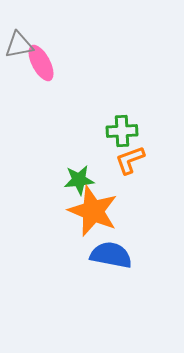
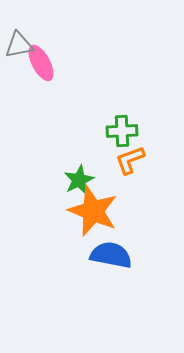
green star: rotated 20 degrees counterclockwise
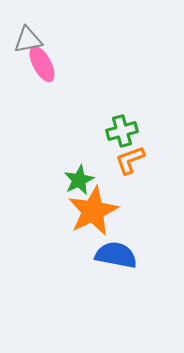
gray triangle: moved 9 px right, 5 px up
pink ellipse: moved 1 px right, 1 px down
green cross: rotated 12 degrees counterclockwise
orange star: rotated 24 degrees clockwise
blue semicircle: moved 5 px right
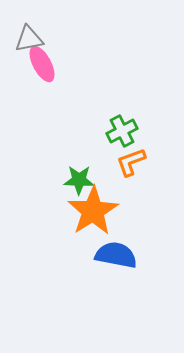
gray triangle: moved 1 px right, 1 px up
green cross: rotated 12 degrees counterclockwise
orange L-shape: moved 1 px right, 2 px down
green star: rotated 28 degrees clockwise
orange star: rotated 6 degrees counterclockwise
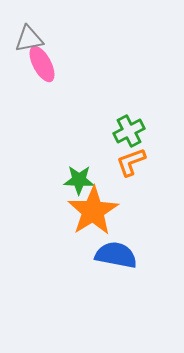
green cross: moved 7 px right
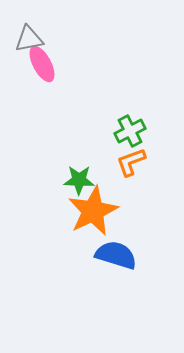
green cross: moved 1 px right
orange star: rotated 6 degrees clockwise
blue semicircle: rotated 6 degrees clockwise
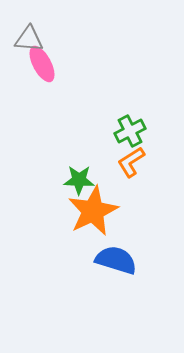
gray triangle: rotated 16 degrees clockwise
orange L-shape: rotated 12 degrees counterclockwise
blue semicircle: moved 5 px down
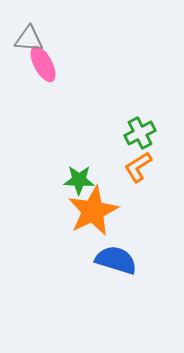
pink ellipse: moved 1 px right
green cross: moved 10 px right, 2 px down
orange L-shape: moved 7 px right, 5 px down
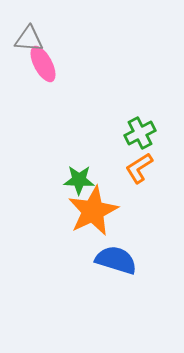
orange L-shape: moved 1 px right, 1 px down
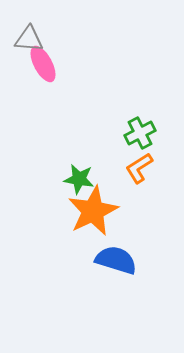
green star: moved 1 px up; rotated 8 degrees clockwise
